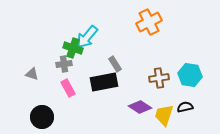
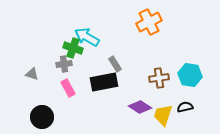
cyan arrow: rotated 80 degrees clockwise
yellow trapezoid: moved 1 px left
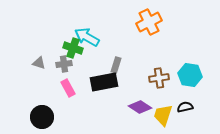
gray rectangle: moved 1 px right, 1 px down; rotated 49 degrees clockwise
gray triangle: moved 7 px right, 11 px up
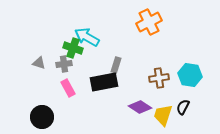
black semicircle: moved 2 px left; rotated 49 degrees counterclockwise
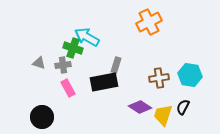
gray cross: moved 1 px left, 1 px down
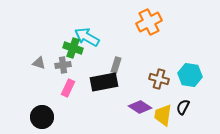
brown cross: moved 1 px down; rotated 24 degrees clockwise
pink rectangle: rotated 54 degrees clockwise
yellow trapezoid: rotated 10 degrees counterclockwise
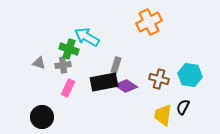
green cross: moved 4 px left, 1 px down
purple diamond: moved 14 px left, 21 px up
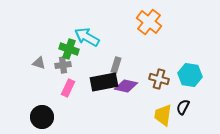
orange cross: rotated 25 degrees counterclockwise
purple diamond: rotated 20 degrees counterclockwise
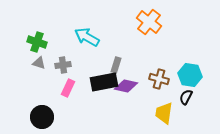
green cross: moved 32 px left, 7 px up
black semicircle: moved 3 px right, 10 px up
yellow trapezoid: moved 1 px right, 2 px up
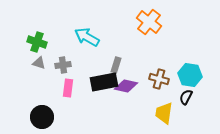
pink rectangle: rotated 18 degrees counterclockwise
